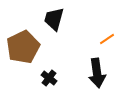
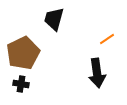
brown pentagon: moved 6 px down
black cross: moved 28 px left, 6 px down; rotated 28 degrees counterclockwise
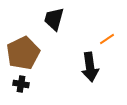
black arrow: moved 7 px left, 6 px up
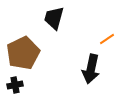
black trapezoid: moved 1 px up
black arrow: moved 1 px right, 2 px down; rotated 20 degrees clockwise
black cross: moved 6 px left, 1 px down; rotated 21 degrees counterclockwise
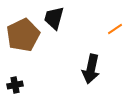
orange line: moved 8 px right, 10 px up
brown pentagon: moved 18 px up
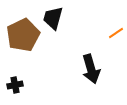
black trapezoid: moved 1 px left
orange line: moved 1 px right, 4 px down
black arrow: rotated 28 degrees counterclockwise
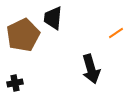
black trapezoid: rotated 10 degrees counterclockwise
black cross: moved 2 px up
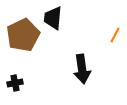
orange line: moved 1 px left, 2 px down; rotated 28 degrees counterclockwise
black arrow: moved 9 px left; rotated 8 degrees clockwise
